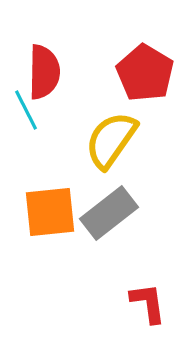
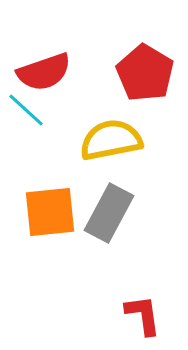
red semicircle: rotated 70 degrees clockwise
cyan line: rotated 21 degrees counterclockwise
yellow semicircle: rotated 44 degrees clockwise
gray rectangle: rotated 24 degrees counterclockwise
red L-shape: moved 5 px left, 12 px down
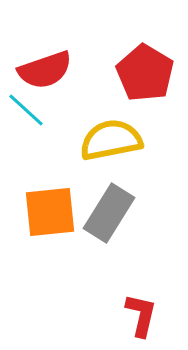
red semicircle: moved 1 px right, 2 px up
gray rectangle: rotated 4 degrees clockwise
red L-shape: moved 2 px left; rotated 21 degrees clockwise
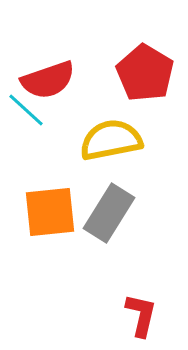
red semicircle: moved 3 px right, 10 px down
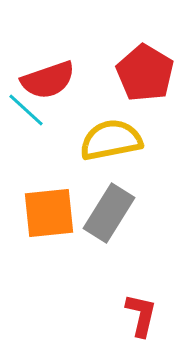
orange square: moved 1 px left, 1 px down
